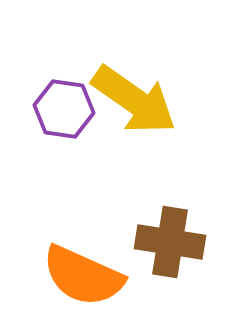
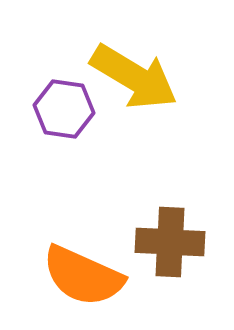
yellow arrow: moved 23 px up; rotated 4 degrees counterclockwise
brown cross: rotated 6 degrees counterclockwise
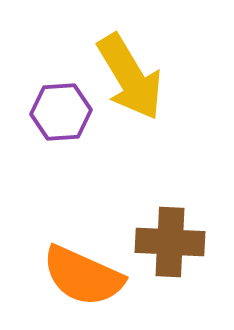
yellow arrow: moved 4 px left; rotated 28 degrees clockwise
purple hexagon: moved 3 px left, 3 px down; rotated 12 degrees counterclockwise
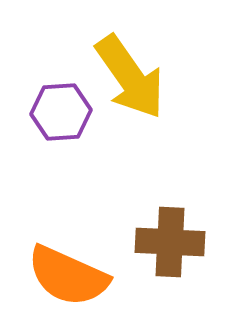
yellow arrow: rotated 4 degrees counterclockwise
orange semicircle: moved 15 px left
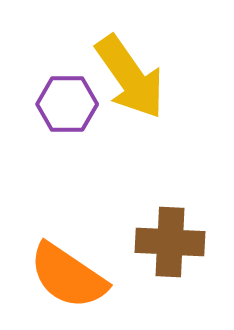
purple hexagon: moved 6 px right, 8 px up; rotated 4 degrees clockwise
orange semicircle: rotated 10 degrees clockwise
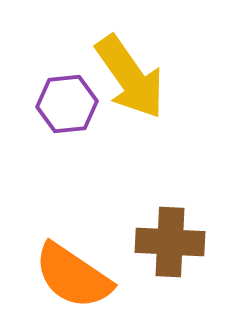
purple hexagon: rotated 6 degrees counterclockwise
orange semicircle: moved 5 px right
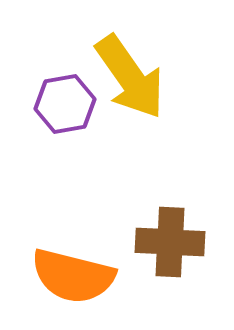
purple hexagon: moved 2 px left; rotated 4 degrees counterclockwise
orange semicircle: rotated 20 degrees counterclockwise
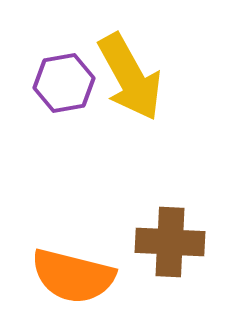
yellow arrow: rotated 6 degrees clockwise
purple hexagon: moved 1 px left, 21 px up
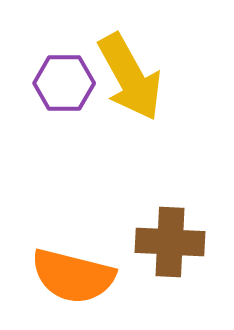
purple hexagon: rotated 10 degrees clockwise
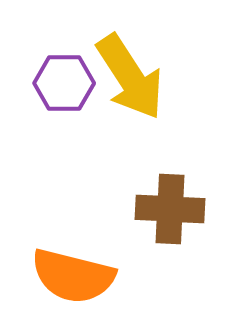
yellow arrow: rotated 4 degrees counterclockwise
brown cross: moved 33 px up
